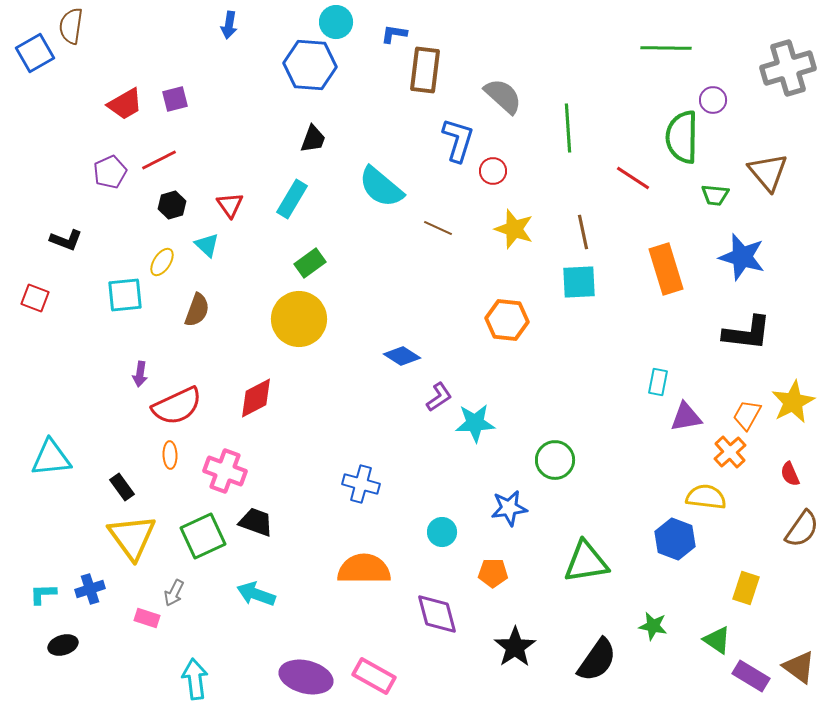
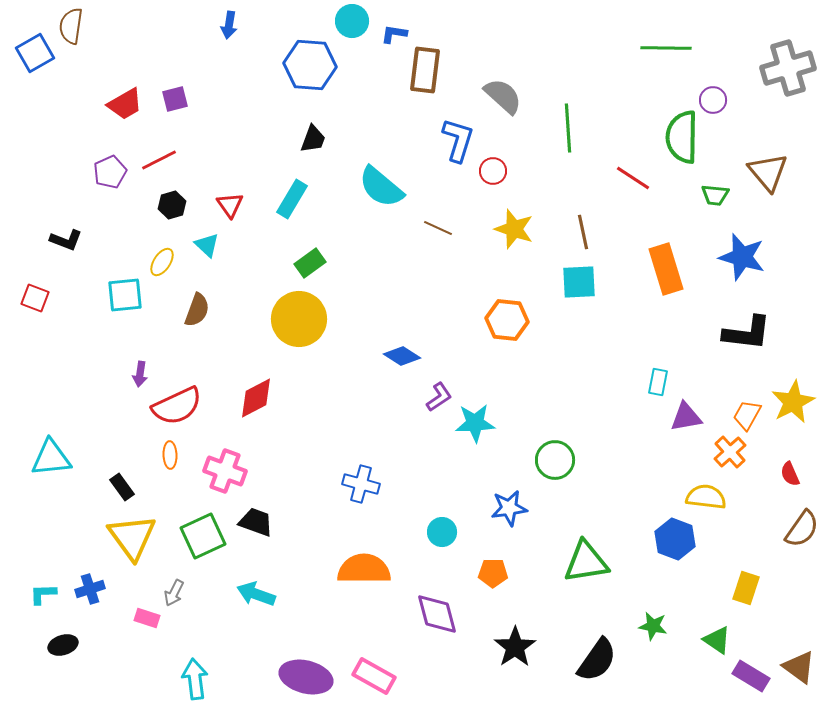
cyan circle at (336, 22): moved 16 px right, 1 px up
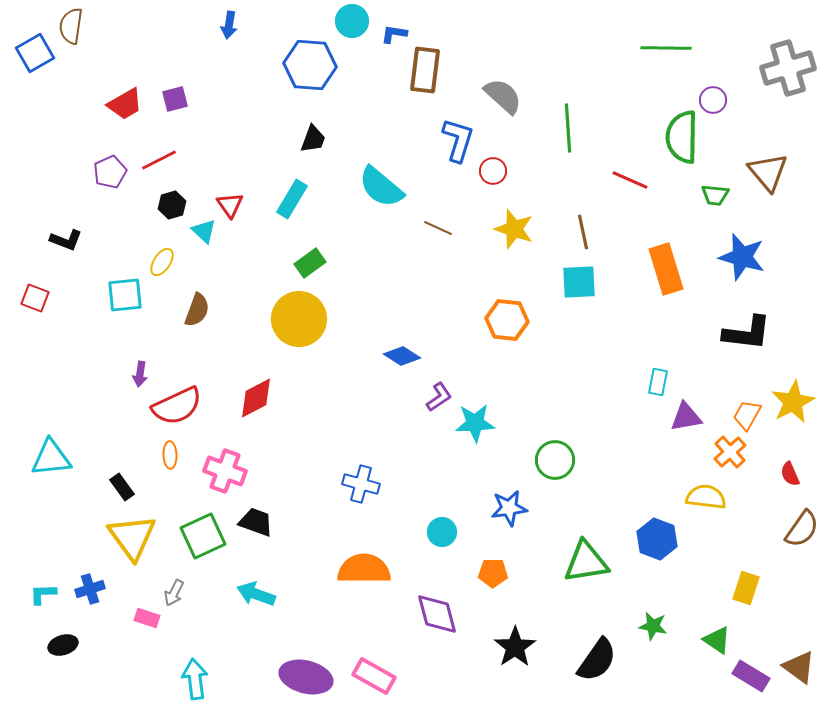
red line at (633, 178): moved 3 px left, 2 px down; rotated 9 degrees counterclockwise
cyan triangle at (207, 245): moved 3 px left, 14 px up
blue hexagon at (675, 539): moved 18 px left
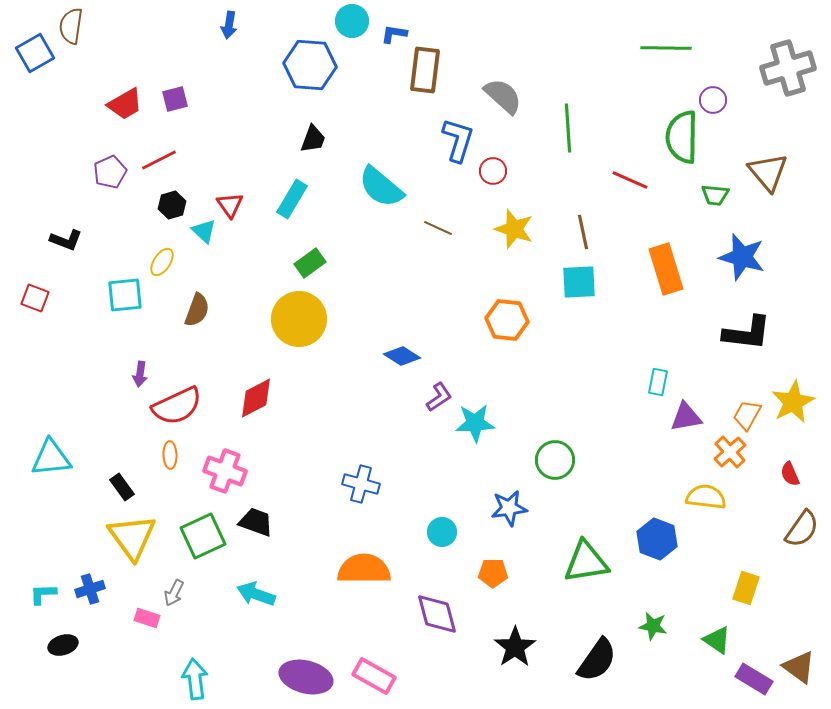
purple rectangle at (751, 676): moved 3 px right, 3 px down
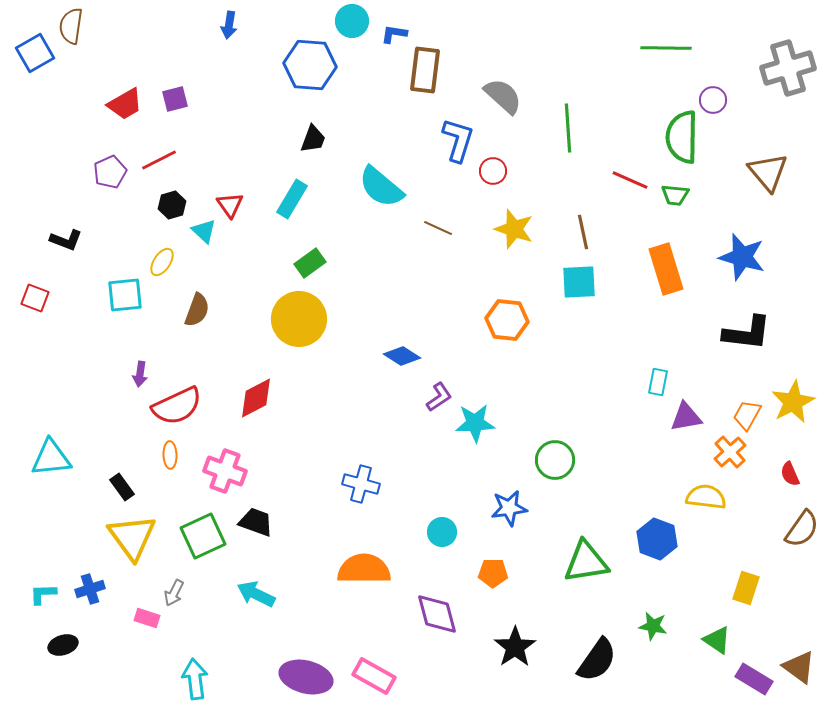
green trapezoid at (715, 195): moved 40 px left
cyan arrow at (256, 594): rotated 6 degrees clockwise
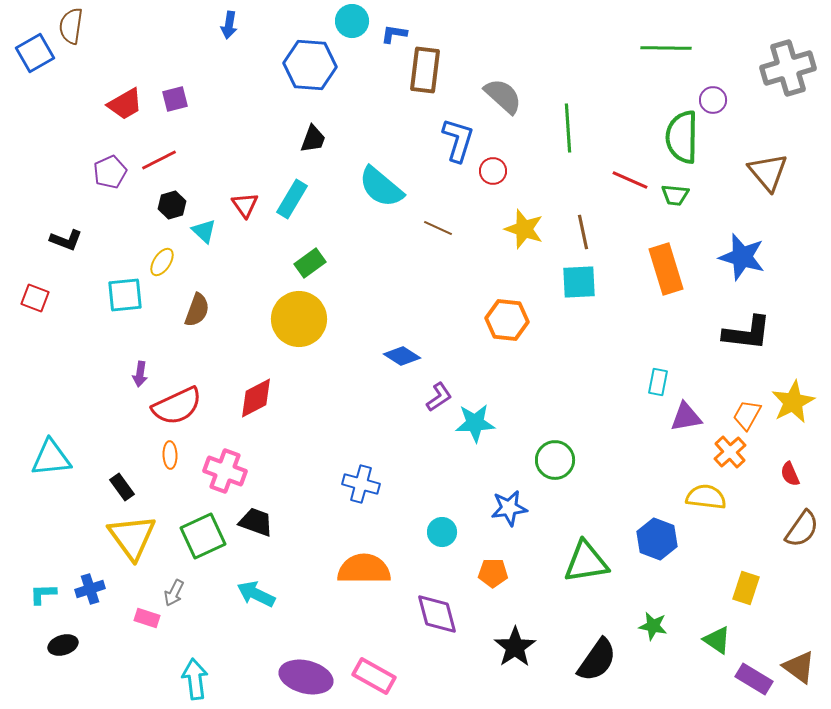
red triangle at (230, 205): moved 15 px right
yellow star at (514, 229): moved 10 px right
